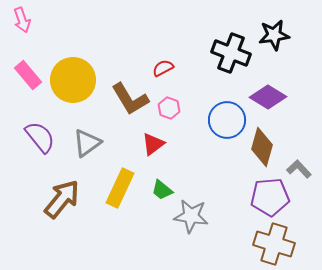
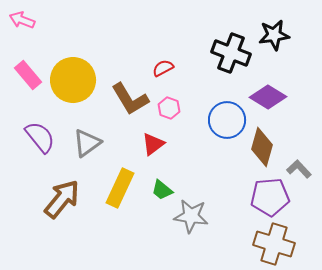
pink arrow: rotated 130 degrees clockwise
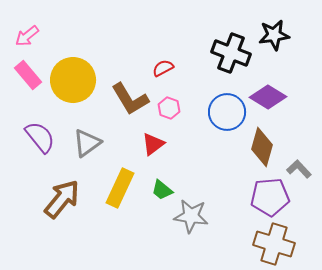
pink arrow: moved 5 px right, 16 px down; rotated 60 degrees counterclockwise
blue circle: moved 8 px up
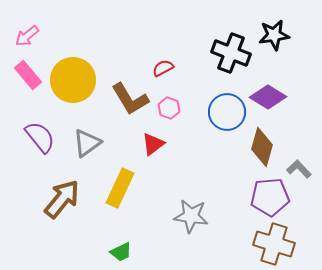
green trapezoid: moved 41 px left, 62 px down; rotated 65 degrees counterclockwise
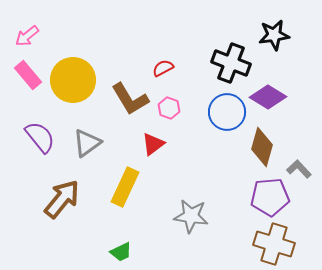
black cross: moved 10 px down
yellow rectangle: moved 5 px right, 1 px up
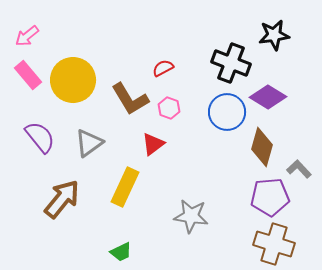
gray triangle: moved 2 px right
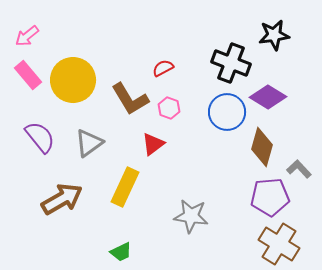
brown arrow: rotated 21 degrees clockwise
brown cross: moved 5 px right; rotated 15 degrees clockwise
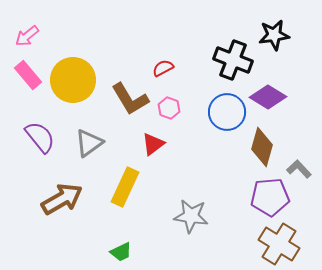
black cross: moved 2 px right, 3 px up
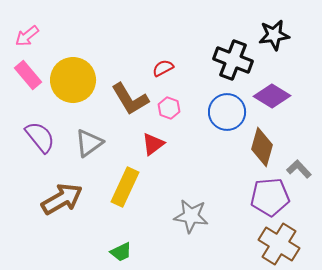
purple diamond: moved 4 px right, 1 px up
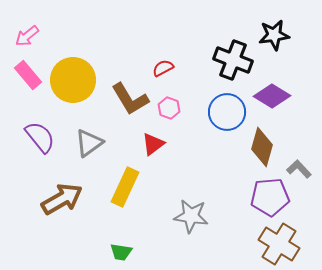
green trapezoid: rotated 35 degrees clockwise
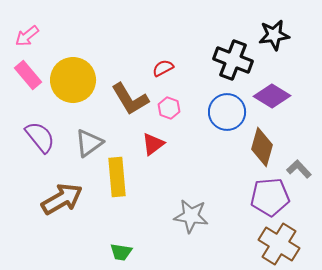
yellow rectangle: moved 8 px left, 10 px up; rotated 30 degrees counterclockwise
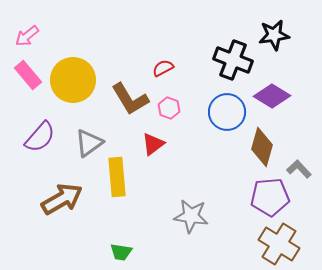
purple semicircle: rotated 80 degrees clockwise
